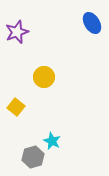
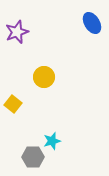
yellow square: moved 3 px left, 3 px up
cyan star: rotated 30 degrees clockwise
gray hexagon: rotated 15 degrees clockwise
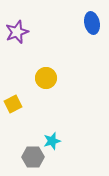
blue ellipse: rotated 20 degrees clockwise
yellow circle: moved 2 px right, 1 px down
yellow square: rotated 24 degrees clockwise
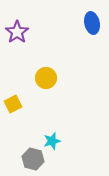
purple star: rotated 15 degrees counterclockwise
gray hexagon: moved 2 px down; rotated 15 degrees clockwise
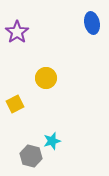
yellow square: moved 2 px right
gray hexagon: moved 2 px left, 3 px up
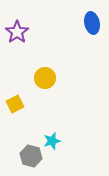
yellow circle: moved 1 px left
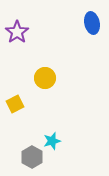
gray hexagon: moved 1 px right, 1 px down; rotated 15 degrees clockwise
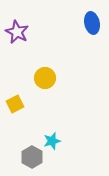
purple star: rotated 10 degrees counterclockwise
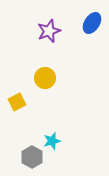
blue ellipse: rotated 45 degrees clockwise
purple star: moved 32 px right, 1 px up; rotated 25 degrees clockwise
yellow square: moved 2 px right, 2 px up
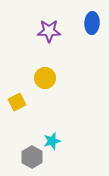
blue ellipse: rotated 30 degrees counterclockwise
purple star: rotated 20 degrees clockwise
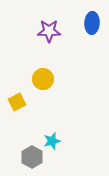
yellow circle: moved 2 px left, 1 px down
